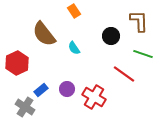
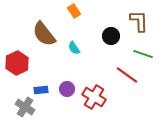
red line: moved 3 px right, 1 px down
blue rectangle: rotated 32 degrees clockwise
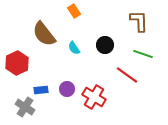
black circle: moved 6 px left, 9 px down
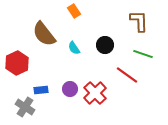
purple circle: moved 3 px right
red cross: moved 1 px right, 4 px up; rotated 15 degrees clockwise
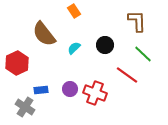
brown L-shape: moved 2 px left
cyan semicircle: rotated 80 degrees clockwise
green line: rotated 24 degrees clockwise
red cross: rotated 25 degrees counterclockwise
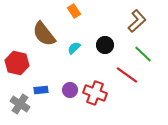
brown L-shape: rotated 50 degrees clockwise
red hexagon: rotated 20 degrees counterclockwise
purple circle: moved 1 px down
gray cross: moved 5 px left, 3 px up
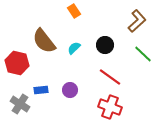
brown semicircle: moved 7 px down
red line: moved 17 px left, 2 px down
red cross: moved 15 px right, 14 px down
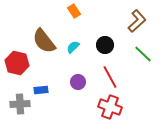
cyan semicircle: moved 1 px left, 1 px up
red line: rotated 25 degrees clockwise
purple circle: moved 8 px right, 8 px up
gray cross: rotated 36 degrees counterclockwise
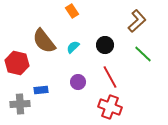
orange rectangle: moved 2 px left
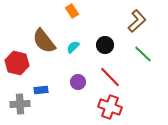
red line: rotated 15 degrees counterclockwise
